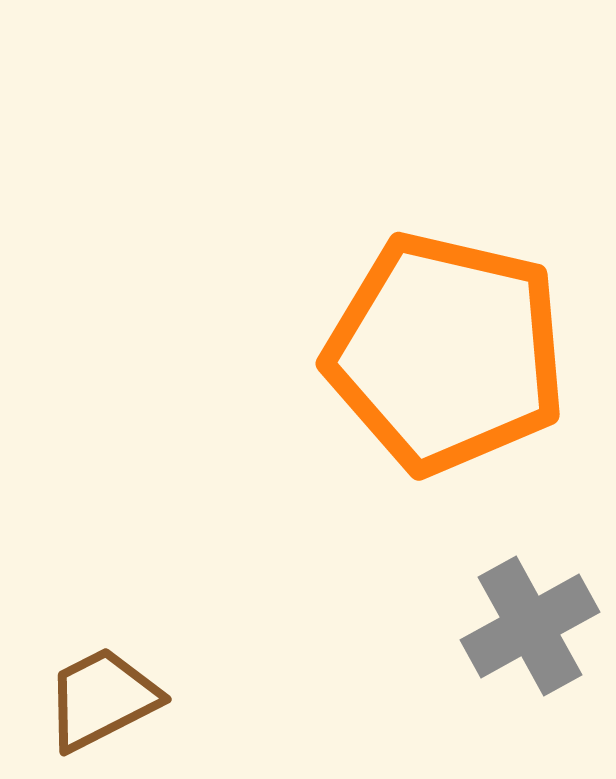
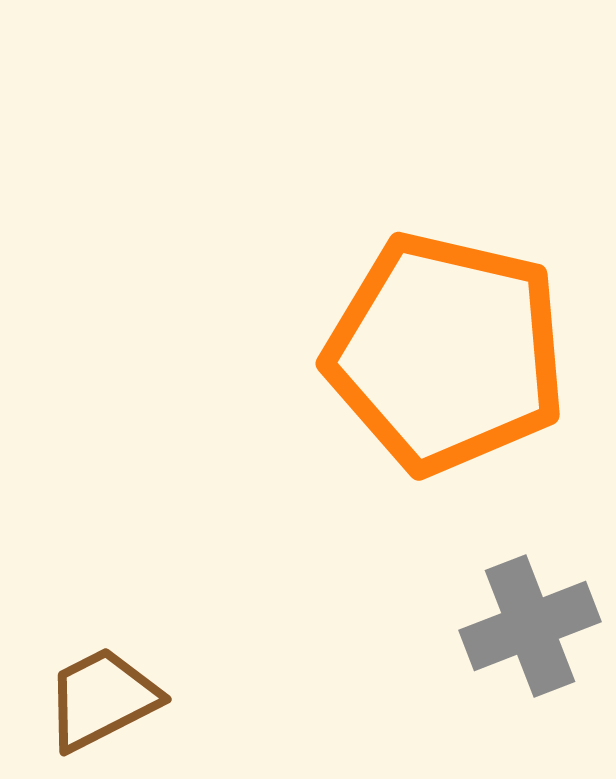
gray cross: rotated 8 degrees clockwise
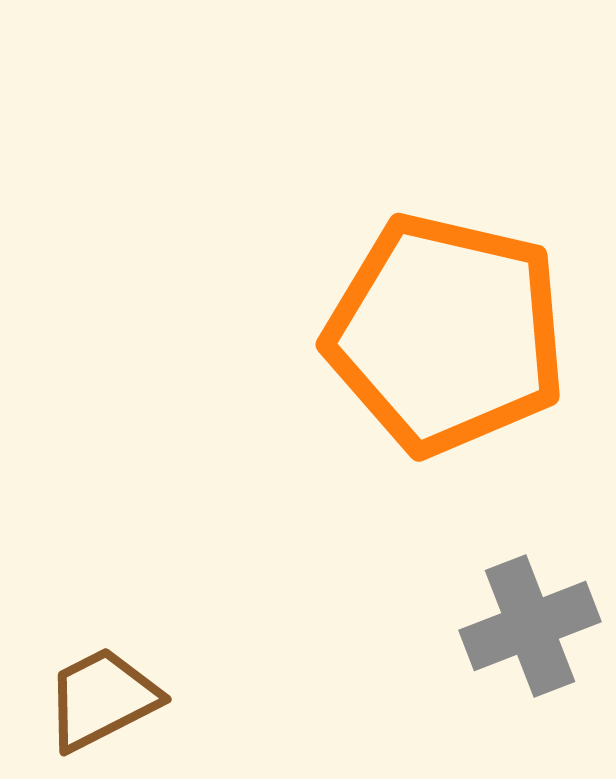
orange pentagon: moved 19 px up
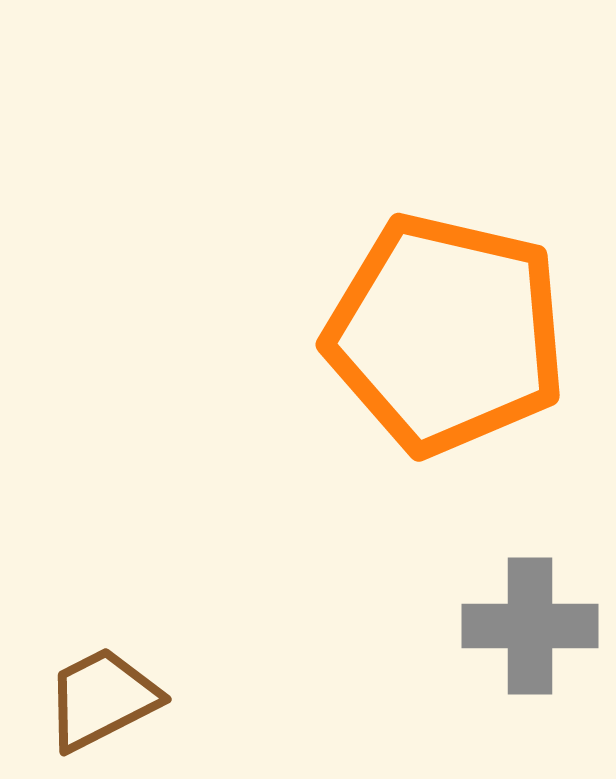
gray cross: rotated 21 degrees clockwise
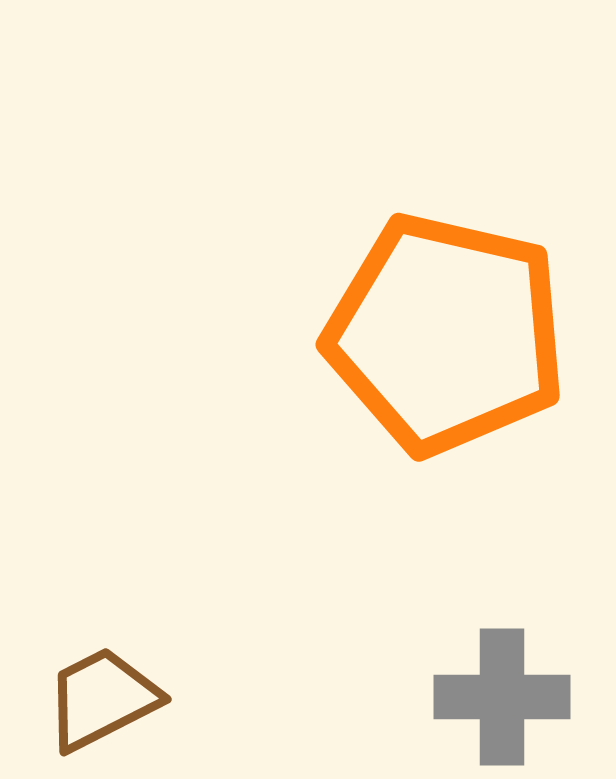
gray cross: moved 28 px left, 71 px down
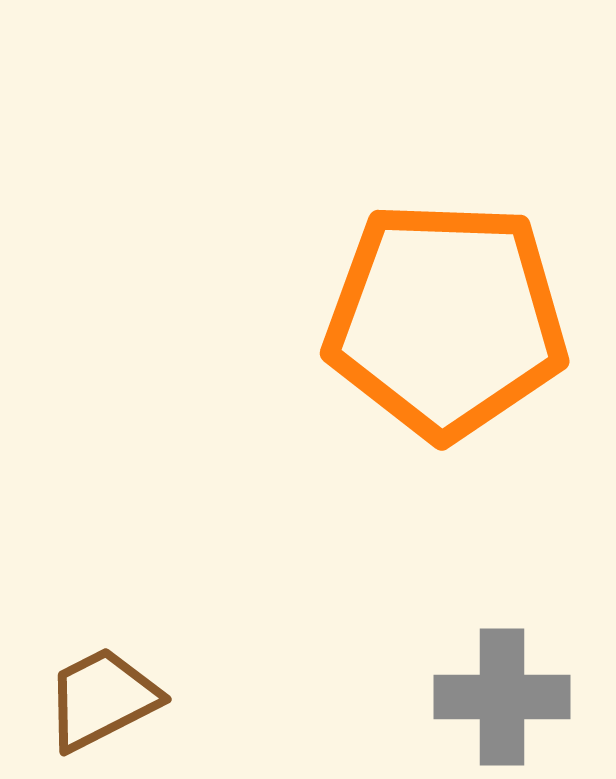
orange pentagon: moved 14 px up; rotated 11 degrees counterclockwise
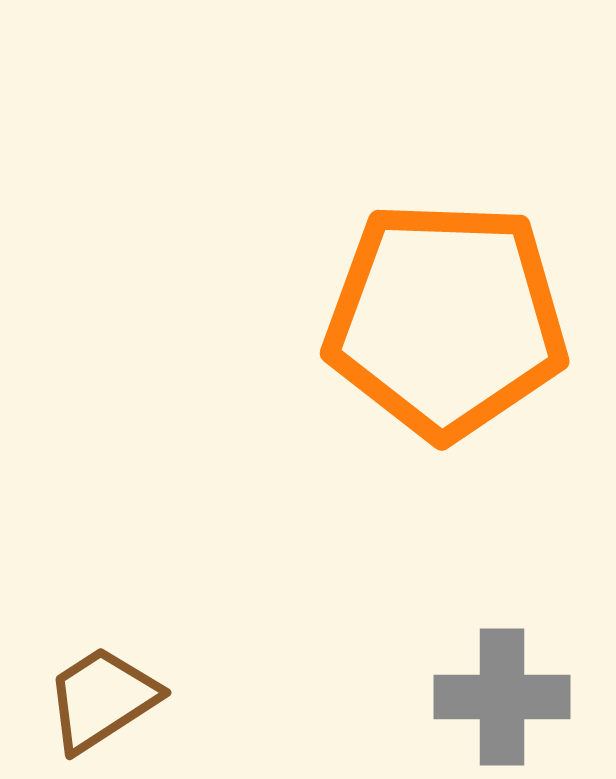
brown trapezoid: rotated 6 degrees counterclockwise
